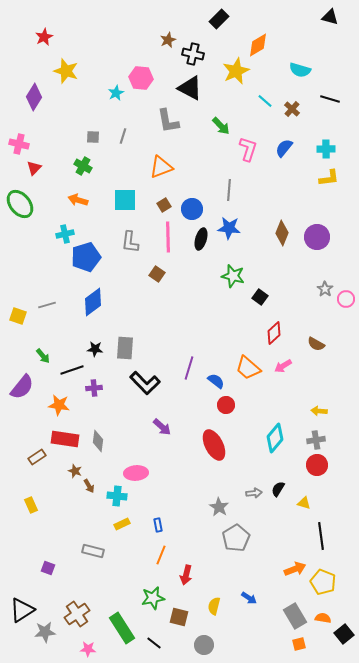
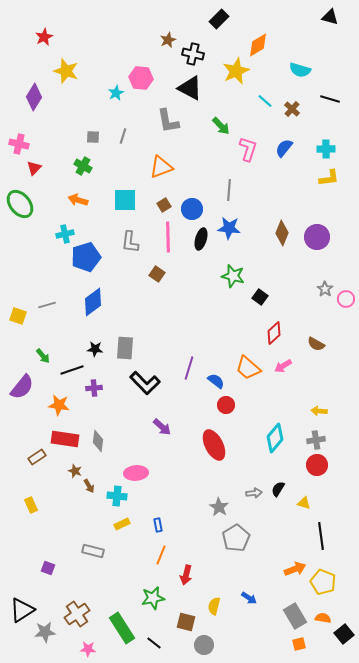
brown square at (179, 617): moved 7 px right, 5 px down
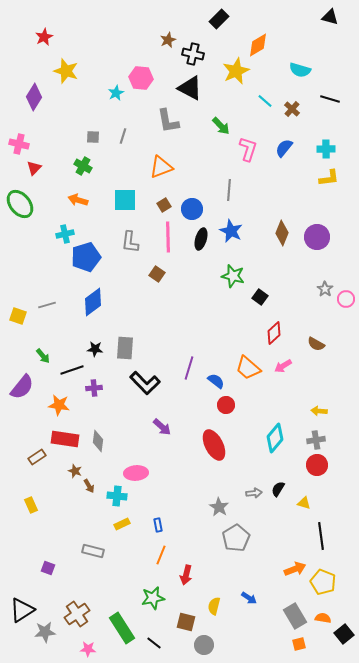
blue star at (229, 228): moved 2 px right, 3 px down; rotated 20 degrees clockwise
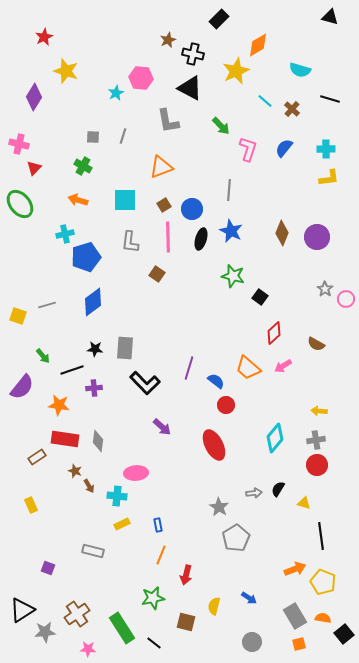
gray circle at (204, 645): moved 48 px right, 3 px up
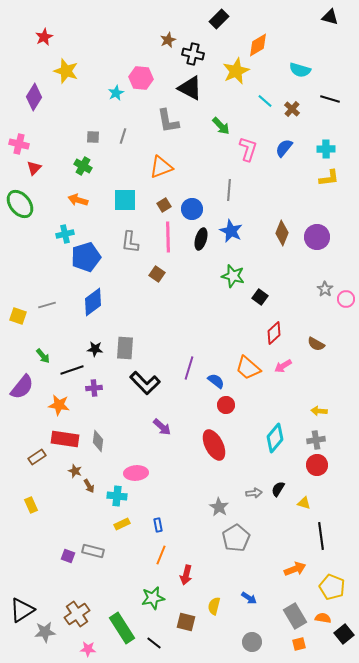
purple square at (48, 568): moved 20 px right, 12 px up
yellow pentagon at (323, 582): moved 9 px right, 5 px down
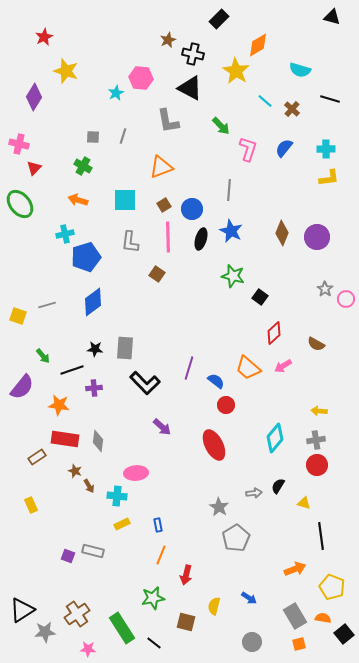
black triangle at (330, 17): moved 2 px right
yellow star at (236, 71): rotated 16 degrees counterclockwise
black semicircle at (278, 489): moved 3 px up
